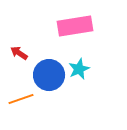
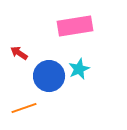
blue circle: moved 1 px down
orange line: moved 3 px right, 9 px down
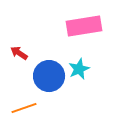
pink rectangle: moved 9 px right
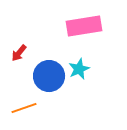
red arrow: rotated 84 degrees counterclockwise
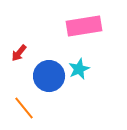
orange line: rotated 70 degrees clockwise
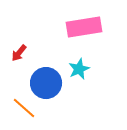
pink rectangle: moved 1 px down
blue circle: moved 3 px left, 7 px down
orange line: rotated 10 degrees counterclockwise
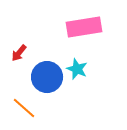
cyan star: moved 2 px left; rotated 25 degrees counterclockwise
blue circle: moved 1 px right, 6 px up
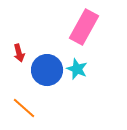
pink rectangle: rotated 52 degrees counterclockwise
red arrow: rotated 54 degrees counterclockwise
blue circle: moved 7 px up
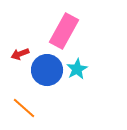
pink rectangle: moved 20 px left, 4 px down
red arrow: moved 1 px right, 1 px down; rotated 84 degrees clockwise
cyan star: rotated 20 degrees clockwise
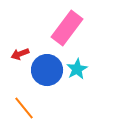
pink rectangle: moved 3 px right, 3 px up; rotated 8 degrees clockwise
orange line: rotated 10 degrees clockwise
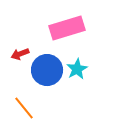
pink rectangle: rotated 36 degrees clockwise
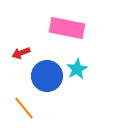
pink rectangle: rotated 28 degrees clockwise
red arrow: moved 1 px right, 1 px up
blue circle: moved 6 px down
